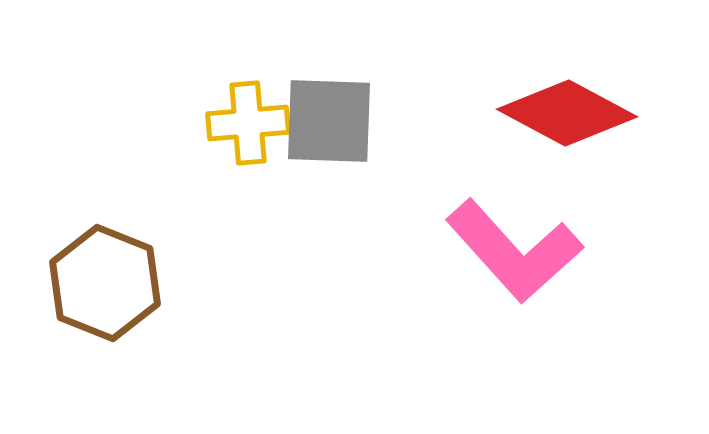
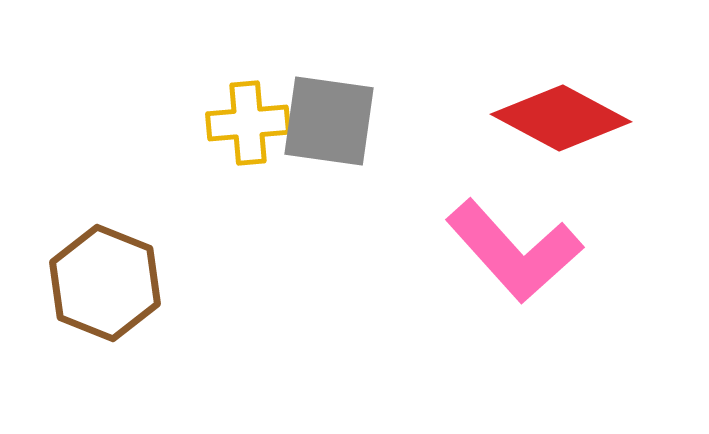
red diamond: moved 6 px left, 5 px down
gray square: rotated 6 degrees clockwise
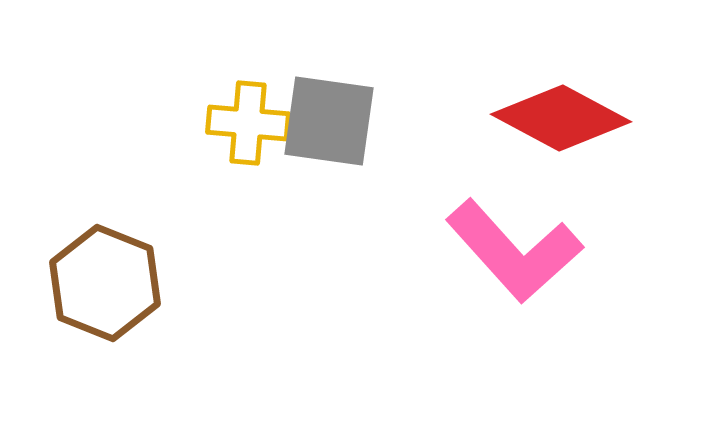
yellow cross: rotated 10 degrees clockwise
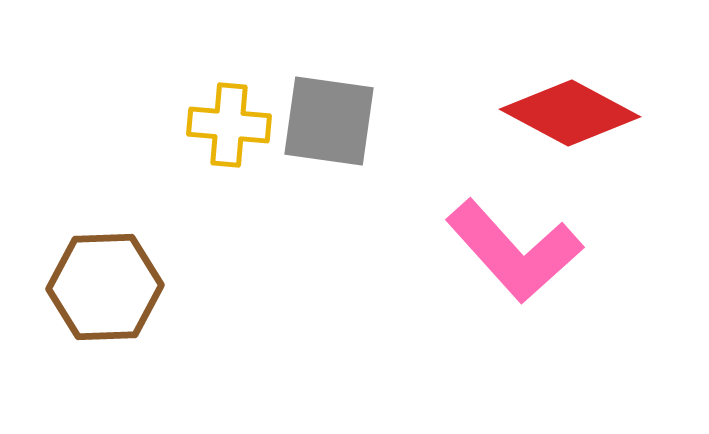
red diamond: moved 9 px right, 5 px up
yellow cross: moved 19 px left, 2 px down
brown hexagon: moved 4 px down; rotated 24 degrees counterclockwise
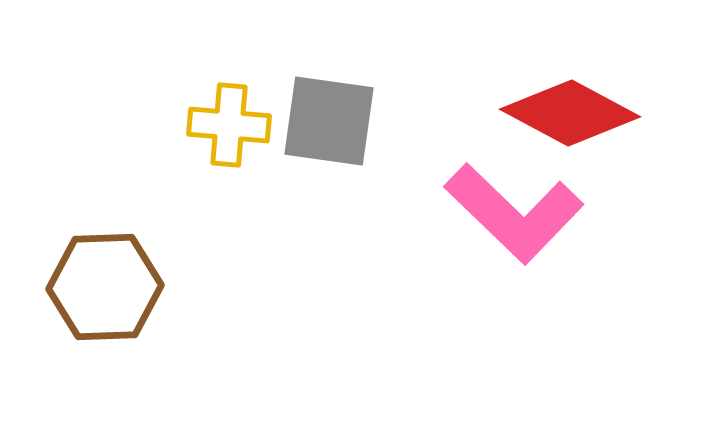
pink L-shape: moved 38 px up; rotated 4 degrees counterclockwise
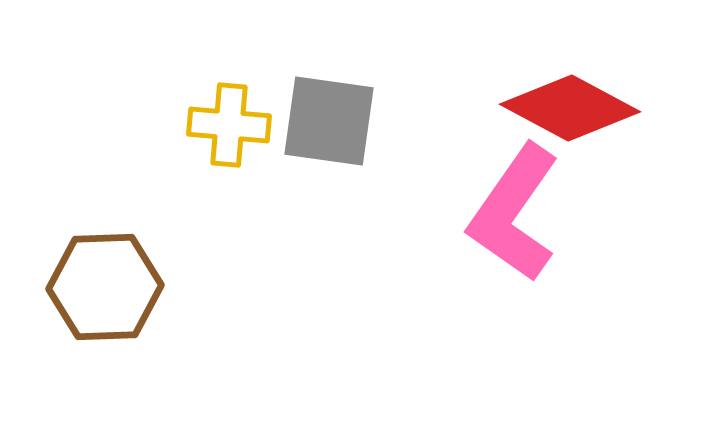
red diamond: moved 5 px up
pink L-shape: rotated 81 degrees clockwise
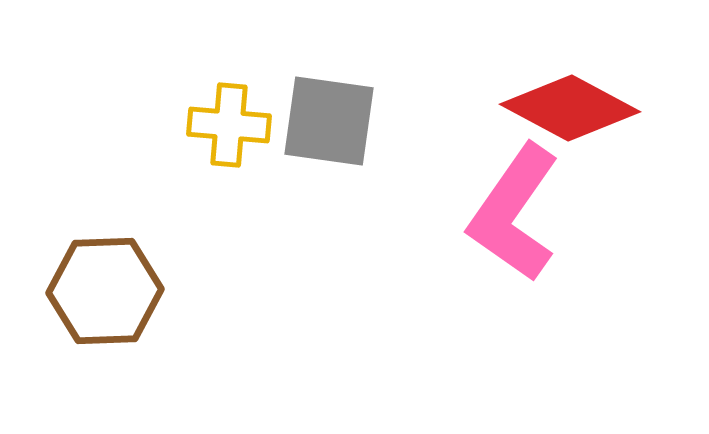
brown hexagon: moved 4 px down
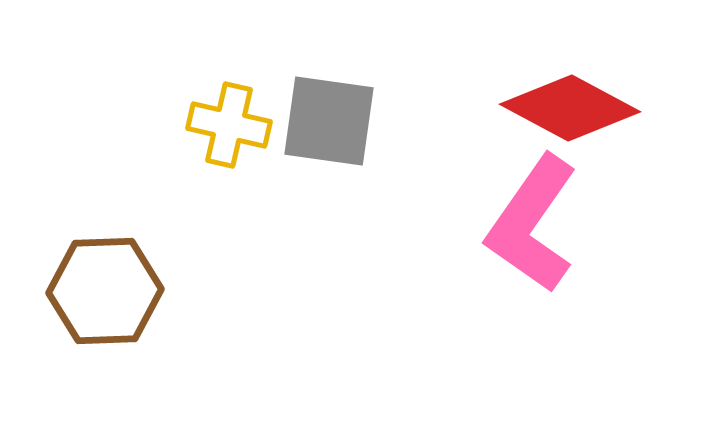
yellow cross: rotated 8 degrees clockwise
pink L-shape: moved 18 px right, 11 px down
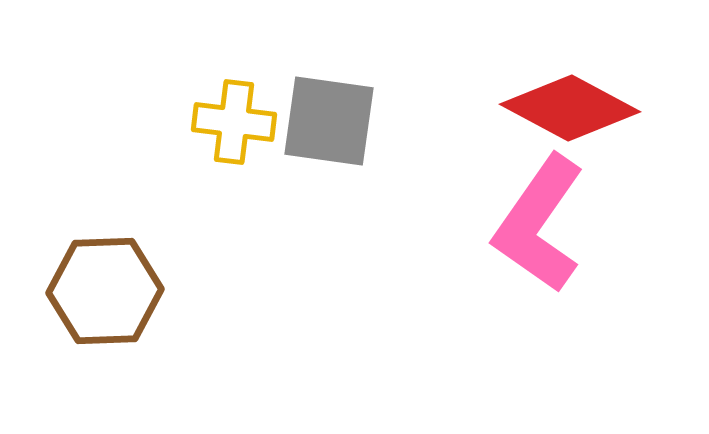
yellow cross: moved 5 px right, 3 px up; rotated 6 degrees counterclockwise
pink L-shape: moved 7 px right
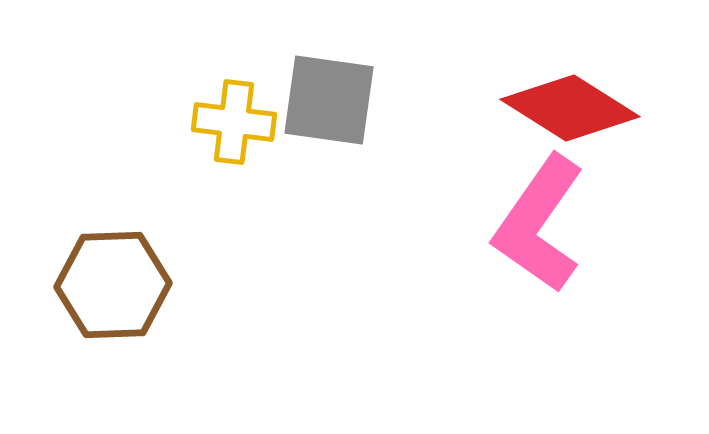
red diamond: rotated 4 degrees clockwise
gray square: moved 21 px up
brown hexagon: moved 8 px right, 6 px up
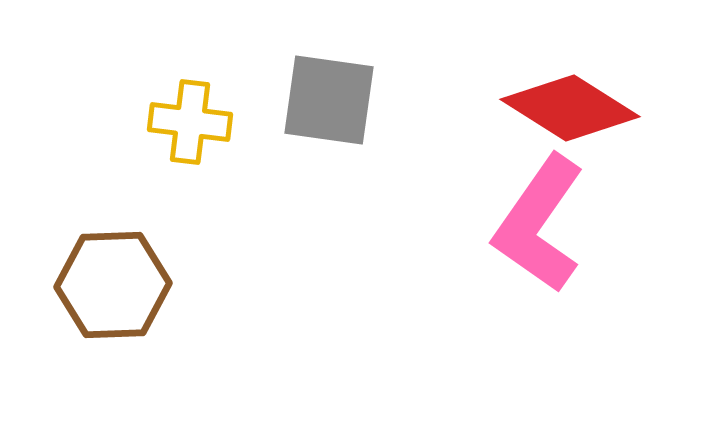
yellow cross: moved 44 px left
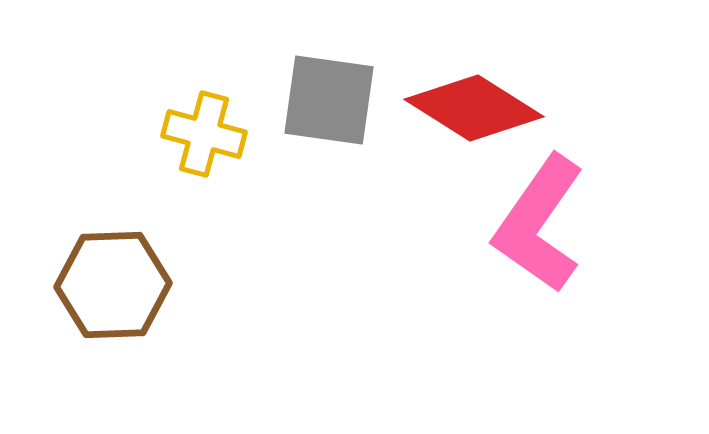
red diamond: moved 96 px left
yellow cross: moved 14 px right, 12 px down; rotated 8 degrees clockwise
